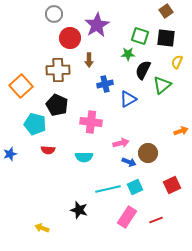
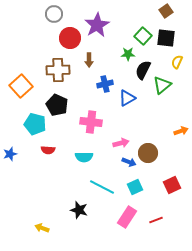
green square: moved 3 px right; rotated 24 degrees clockwise
blue triangle: moved 1 px left, 1 px up
cyan line: moved 6 px left, 2 px up; rotated 40 degrees clockwise
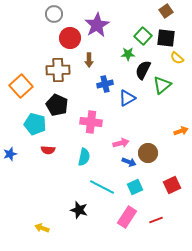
yellow semicircle: moved 4 px up; rotated 72 degrees counterclockwise
cyan semicircle: rotated 78 degrees counterclockwise
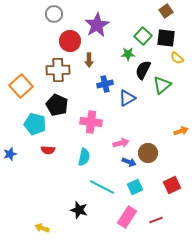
red circle: moved 3 px down
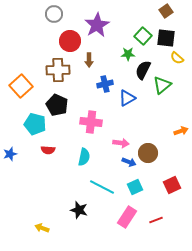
pink arrow: rotated 21 degrees clockwise
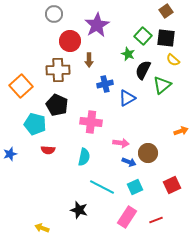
green star: rotated 24 degrees clockwise
yellow semicircle: moved 4 px left, 2 px down
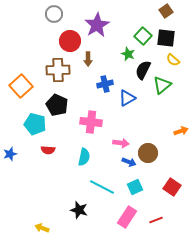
brown arrow: moved 1 px left, 1 px up
red square: moved 2 px down; rotated 30 degrees counterclockwise
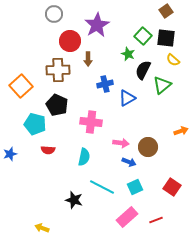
brown circle: moved 6 px up
black star: moved 5 px left, 10 px up
pink rectangle: rotated 15 degrees clockwise
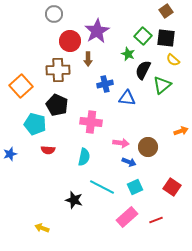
purple star: moved 6 px down
blue triangle: rotated 36 degrees clockwise
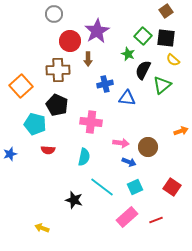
cyan line: rotated 10 degrees clockwise
